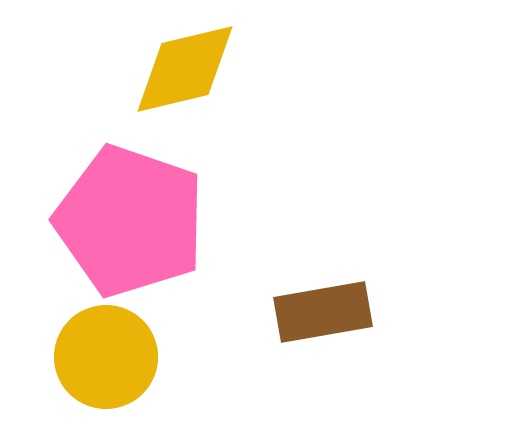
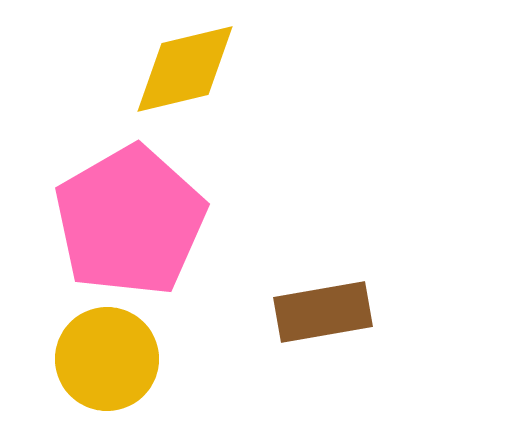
pink pentagon: rotated 23 degrees clockwise
yellow circle: moved 1 px right, 2 px down
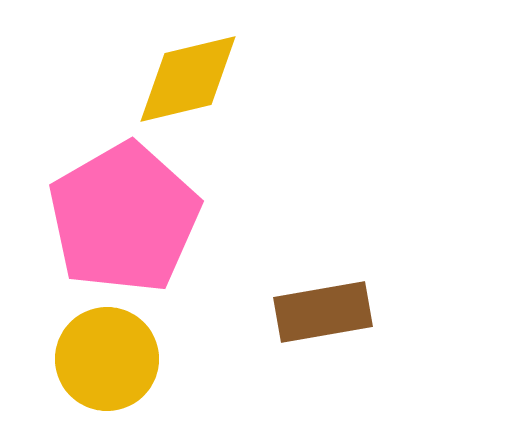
yellow diamond: moved 3 px right, 10 px down
pink pentagon: moved 6 px left, 3 px up
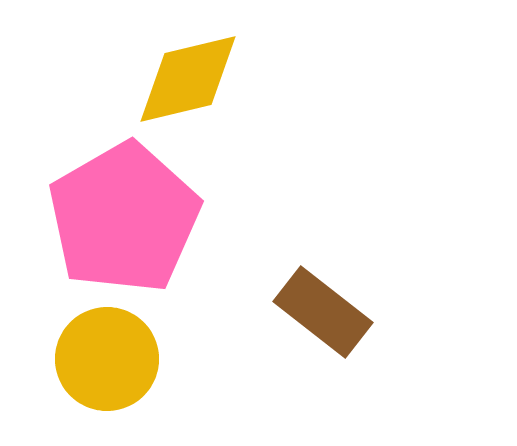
brown rectangle: rotated 48 degrees clockwise
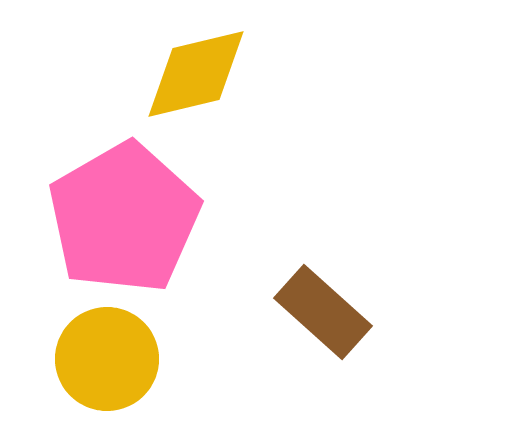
yellow diamond: moved 8 px right, 5 px up
brown rectangle: rotated 4 degrees clockwise
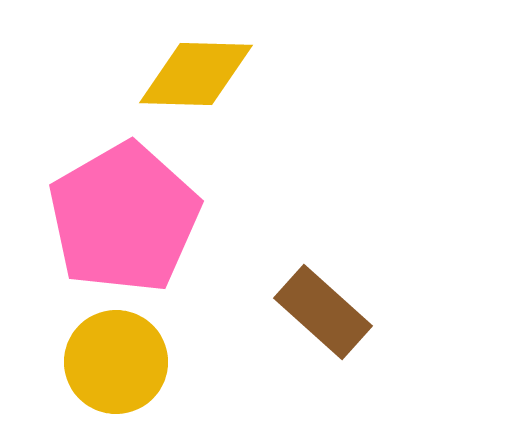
yellow diamond: rotated 15 degrees clockwise
yellow circle: moved 9 px right, 3 px down
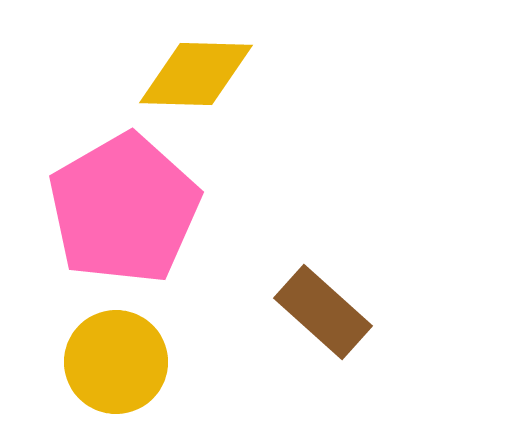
pink pentagon: moved 9 px up
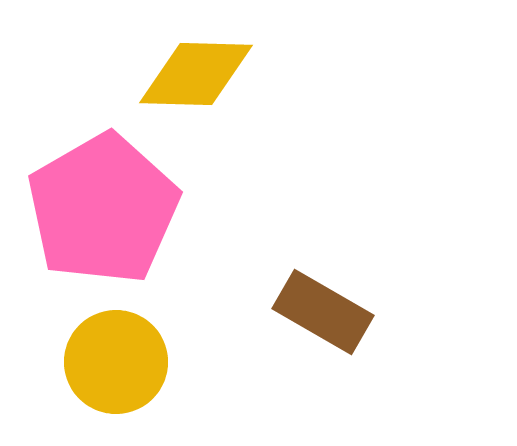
pink pentagon: moved 21 px left
brown rectangle: rotated 12 degrees counterclockwise
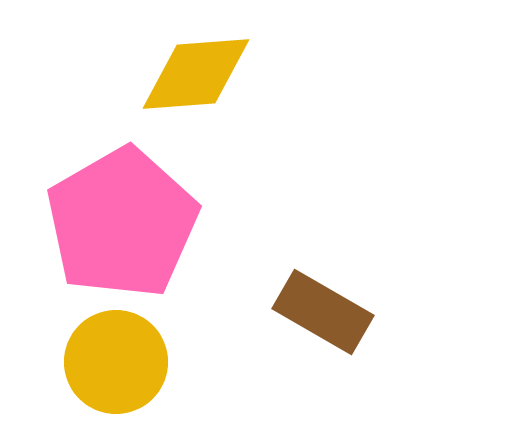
yellow diamond: rotated 6 degrees counterclockwise
pink pentagon: moved 19 px right, 14 px down
